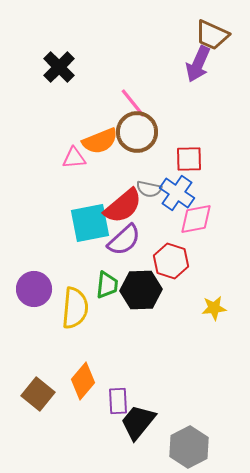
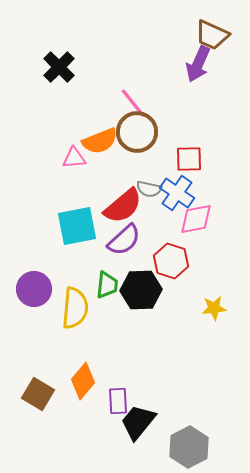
cyan square: moved 13 px left, 3 px down
brown square: rotated 8 degrees counterclockwise
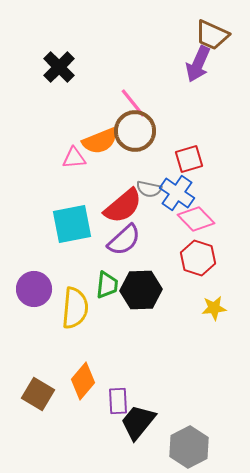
brown circle: moved 2 px left, 1 px up
red square: rotated 16 degrees counterclockwise
pink diamond: rotated 57 degrees clockwise
cyan square: moved 5 px left, 2 px up
red hexagon: moved 27 px right, 3 px up
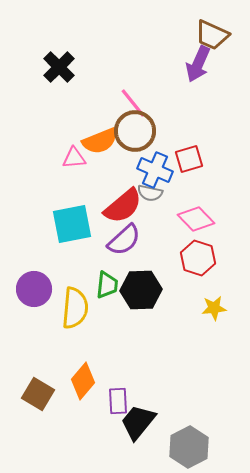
gray semicircle: moved 1 px right, 4 px down
blue cross: moved 22 px left, 23 px up; rotated 12 degrees counterclockwise
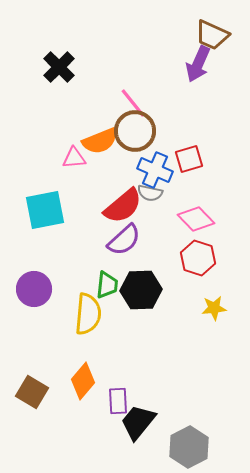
cyan square: moved 27 px left, 14 px up
yellow semicircle: moved 13 px right, 6 px down
brown square: moved 6 px left, 2 px up
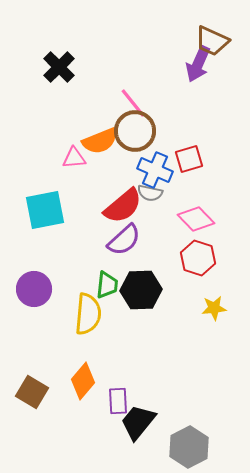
brown trapezoid: moved 6 px down
